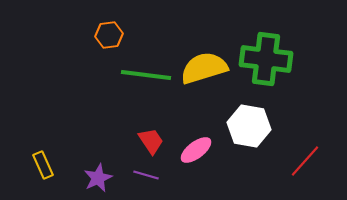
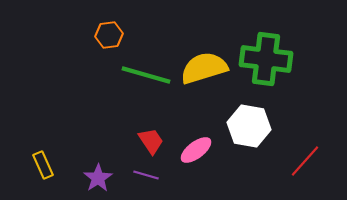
green line: rotated 9 degrees clockwise
purple star: rotated 8 degrees counterclockwise
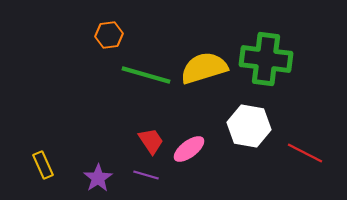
pink ellipse: moved 7 px left, 1 px up
red line: moved 8 px up; rotated 75 degrees clockwise
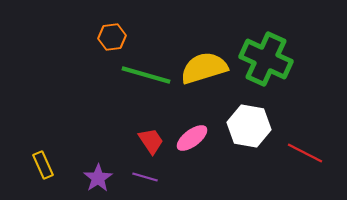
orange hexagon: moved 3 px right, 2 px down
green cross: rotated 18 degrees clockwise
pink ellipse: moved 3 px right, 11 px up
purple line: moved 1 px left, 2 px down
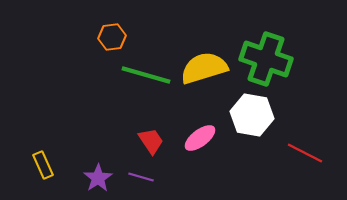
green cross: rotated 6 degrees counterclockwise
white hexagon: moved 3 px right, 11 px up
pink ellipse: moved 8 px right
purple line: moved 4 px left
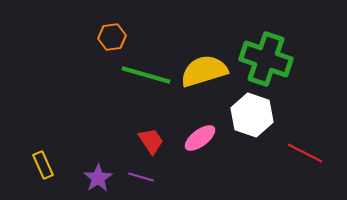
yellow semicircle: moved 3 px down
white hexagon: rotated 9 degrees clockwise
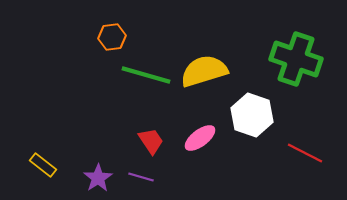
green cross: moved 30 px right
yellow rectangle: rotated 28 degrees counterclockwise
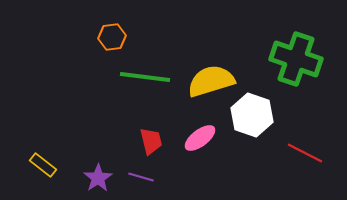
yellow semicircle: moved 7 px right, 10 px down
green line: moved 1 px left, 2 px down; rotated 9 degrees counterclockwise
red trapezoid: rotated 20 degrees clockwise
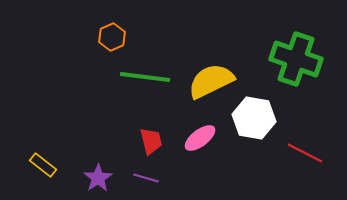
orange hexagon: rotated 16 degrees counterclockwise
yellow semicircle: rotated 9 degrees counterclockwise
white hexagon: moved 2 px right, 3 px down; rotated 9 degrees counterclockwise
purple line: moved 5 px right, 1 px down
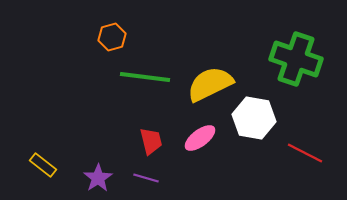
orange hexagon: rotated 8 degrees clockwise
yellow semicircle: moved 1 px left, 3 px down
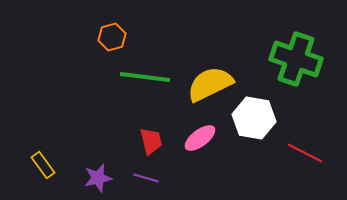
yellow rectangle: rotated 16 degrees clockwise
purple star: rotated 20 degrees clockwise
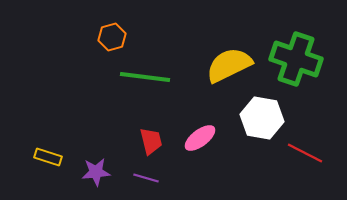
yellow semicircle: moved 19 px right, 19 px up
white hexagon: moved 8 px right
yellow rectangle: moved 5 px right, 8 px up; rotated 36 degrees counterclockwise
purple star: moved 2 px left, 6 px up; rotated 8 degrees clockwise
